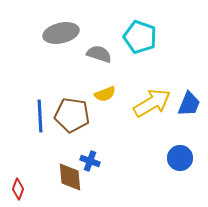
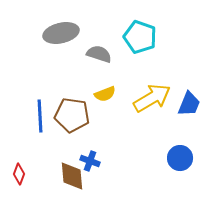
yellow arrow: moved 5 px up
brown diamond: moved 2 px right, 1 px up
red diamond: moved 1 px right, 15 px up
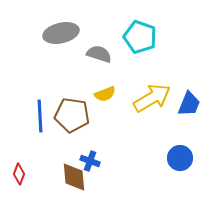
brown diamond: moved 2 px right, 1 px down
